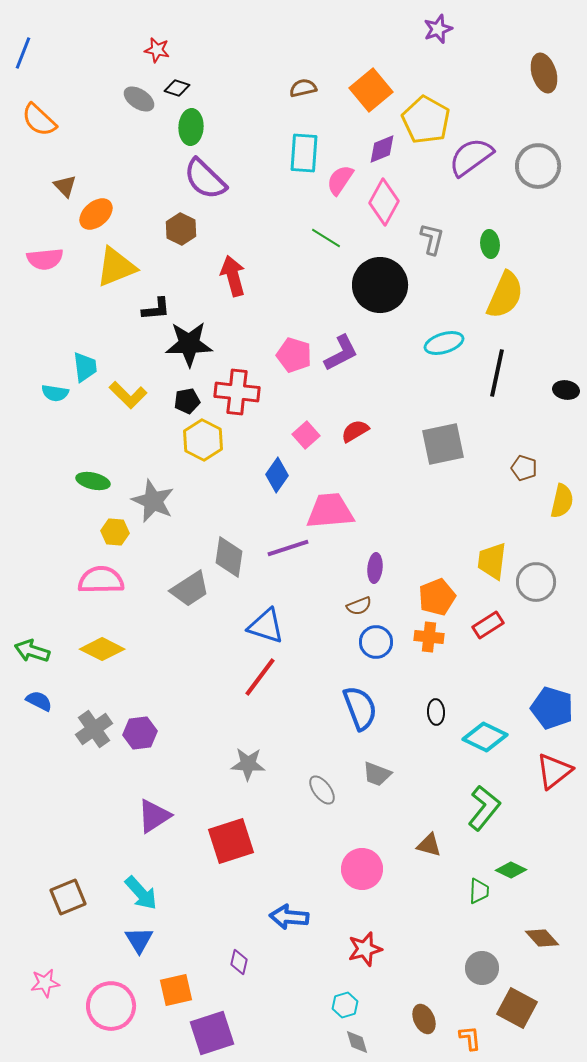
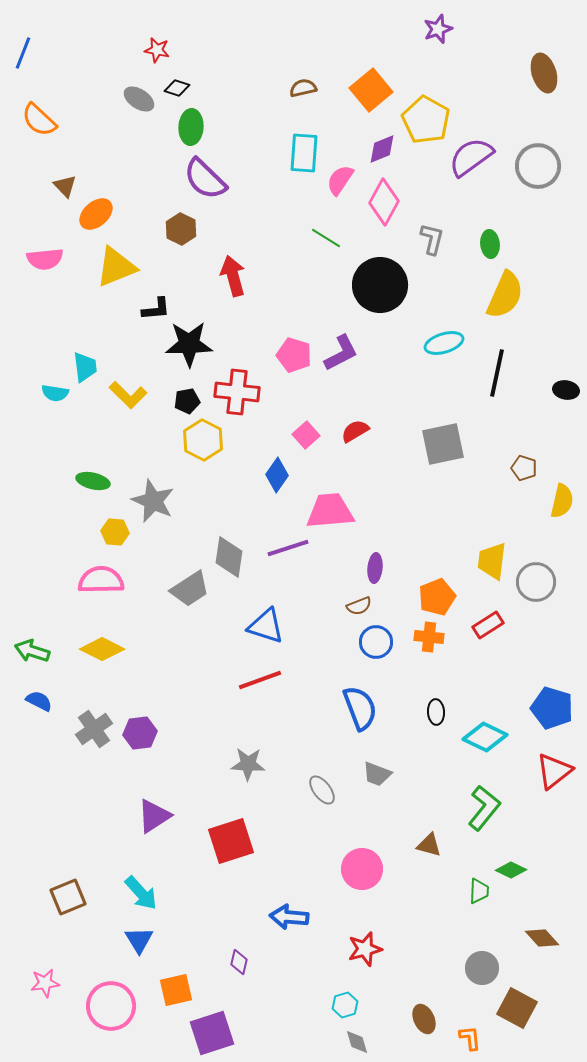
red line at (260, 677): moved 3 px down; rotated 33 degrees clockwise
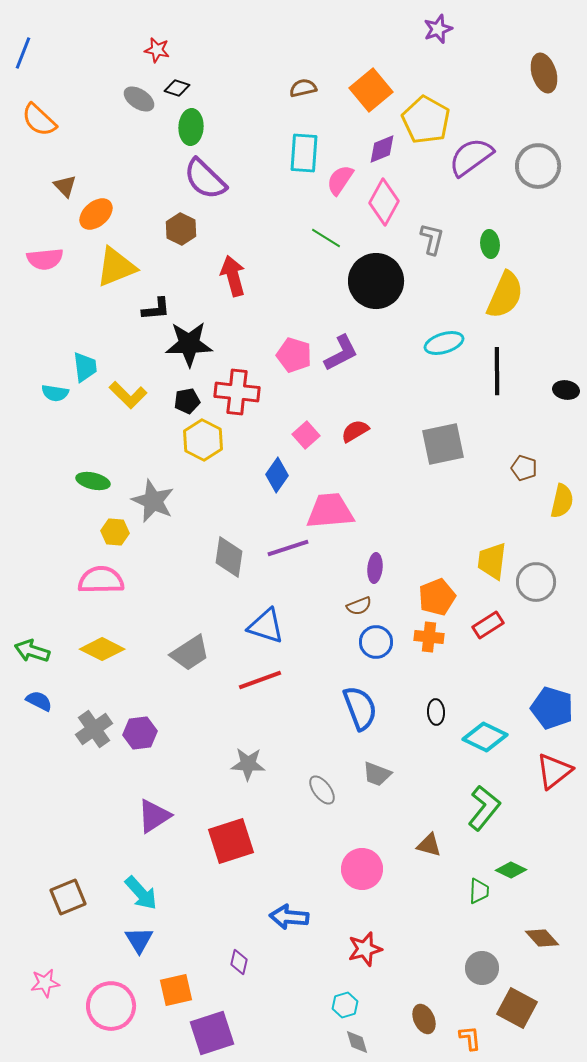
black circle at (380, 285): moved 4 px left, 4 px up
black line at (497, 373): moved 2 px up; rotated 12 degrees counterclockwise
gray trapezoid at (190, 589): moved 64 px down
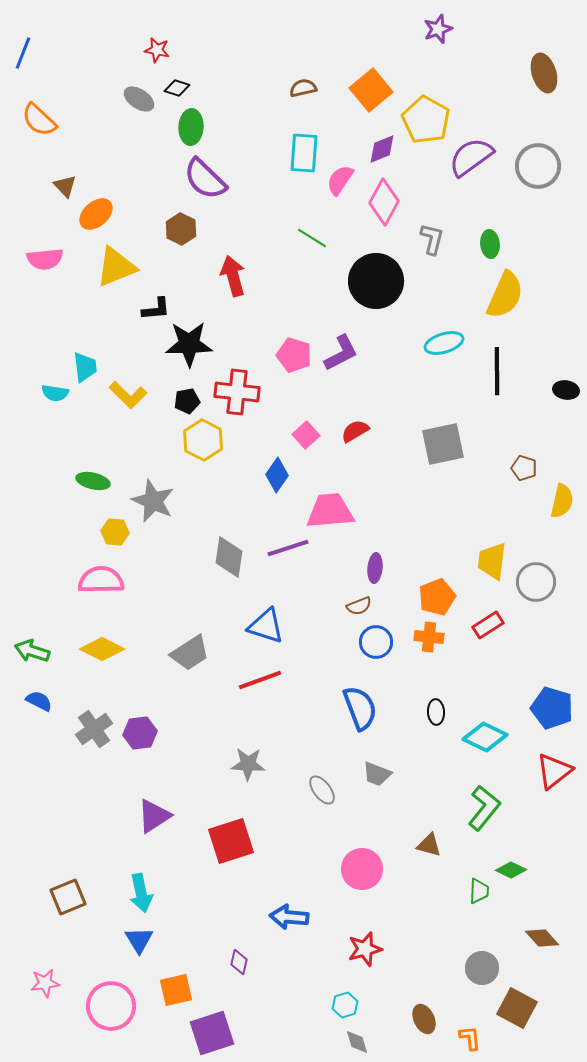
green line at (326, 238): moved 14 px left
cyan arrow at (141, 893): rotated 30 degrees clockwise
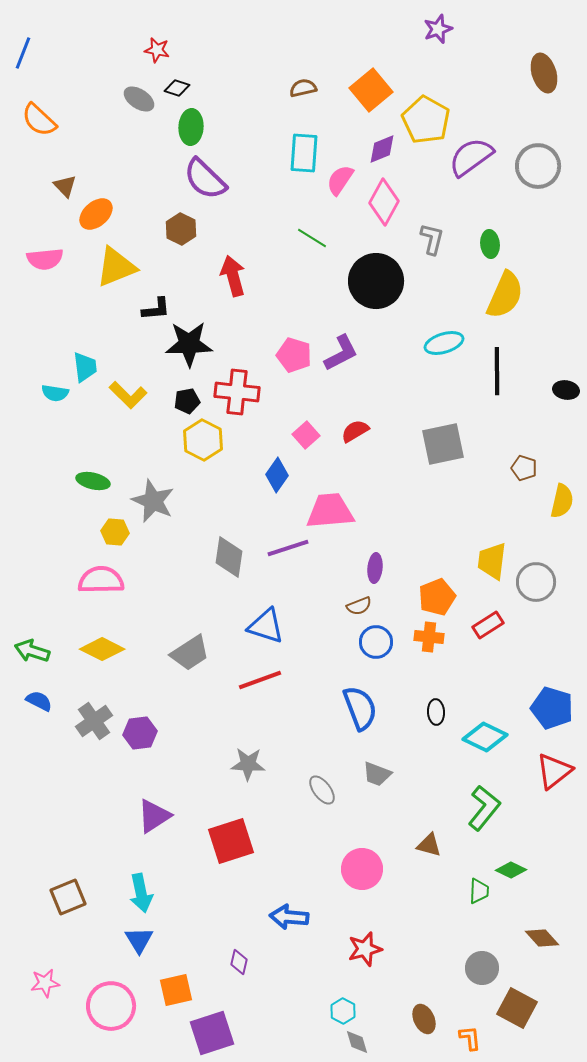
gray cross at (94, 729): moved 8 px up
cyan hexagon at (345, 1005): moved 2 px left, 6 px down; rotated 15 degrees counterclockwise
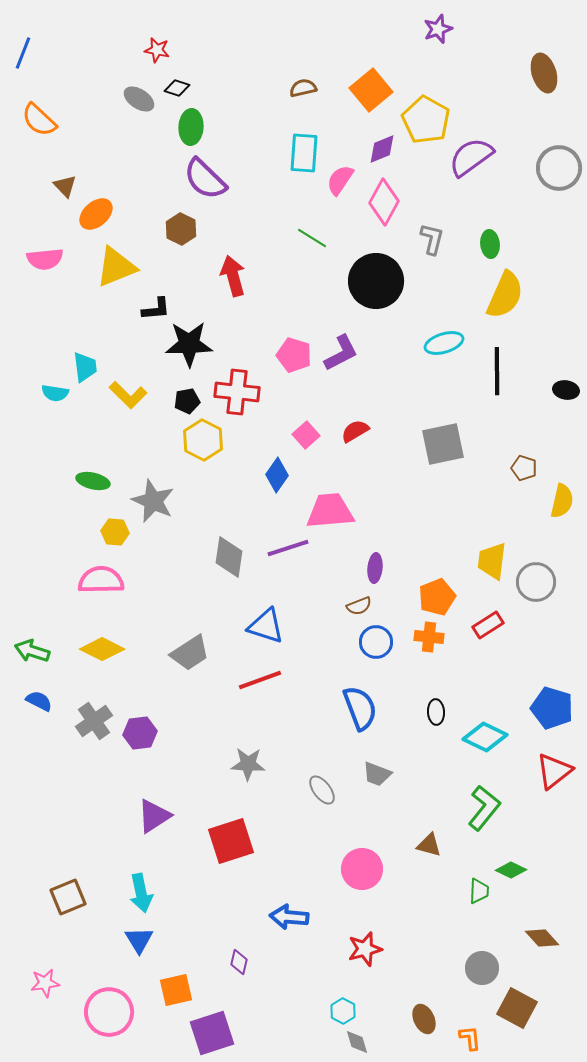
gray circle at (538, 166): moved 21 px right, 2 px down
pink circle at (111, 1006): moved 2 px left, 6 px down
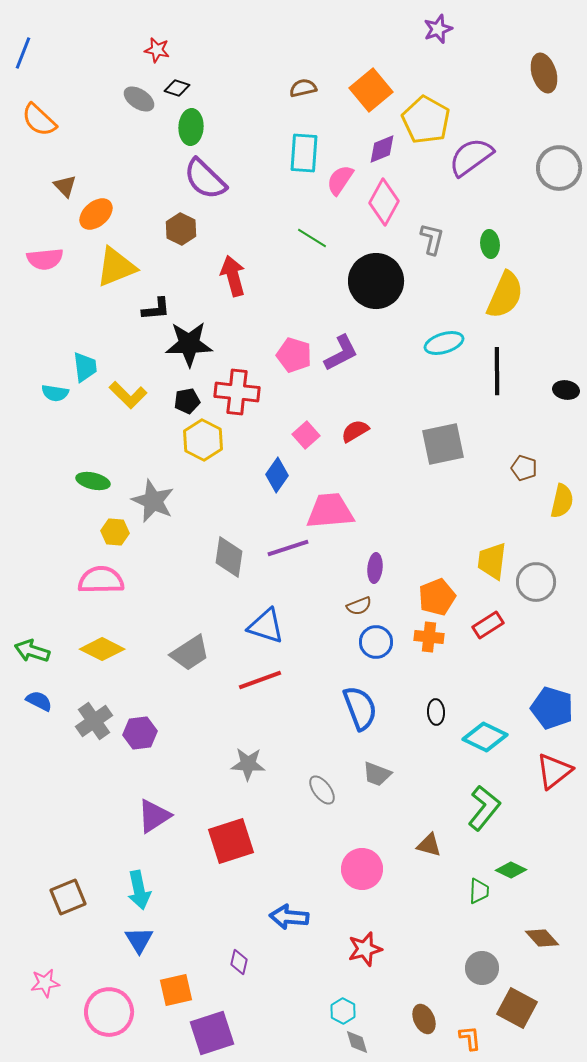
cyan arrow at (141, 893): moved 2 px left, 3 px up
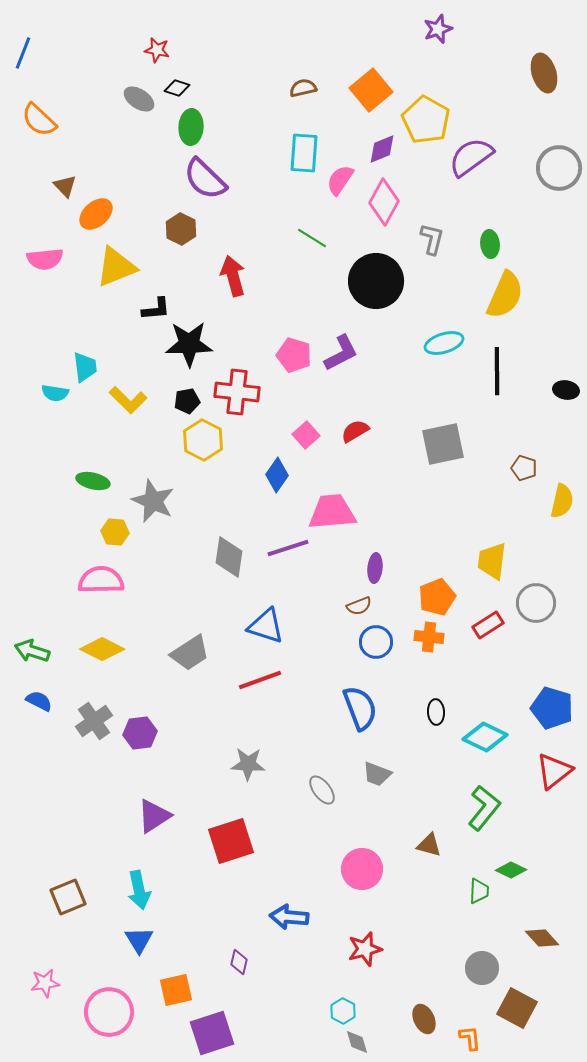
yellow L-shape at (128, 395): moved 5 px down
pink trapezoid at (330, 511): moved 2 px right, 1 px down
gray circle at (536, 582): moved 21 px down
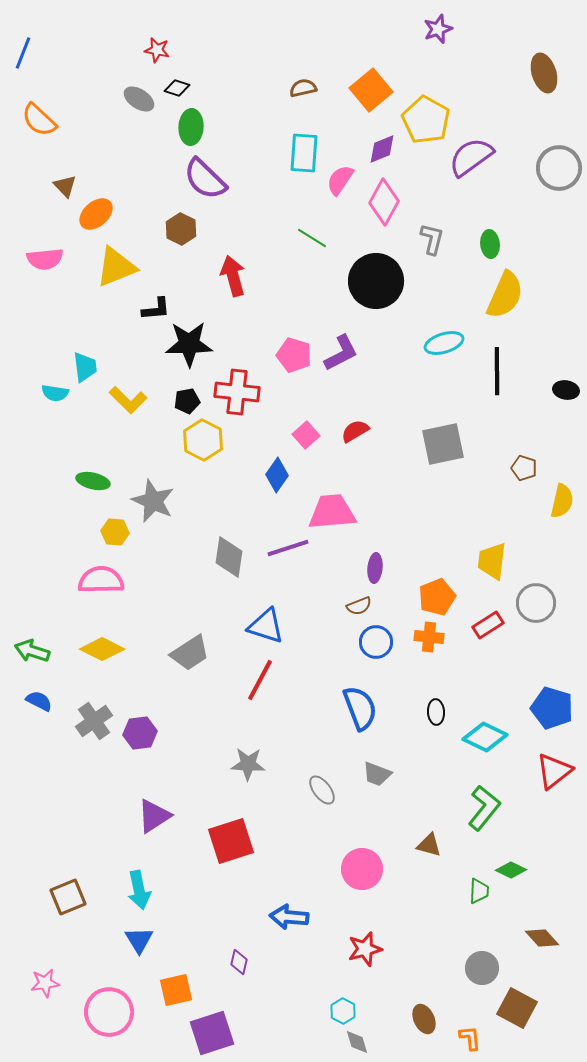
red line at (260, 680): rotated 42 degrees counterclockwise
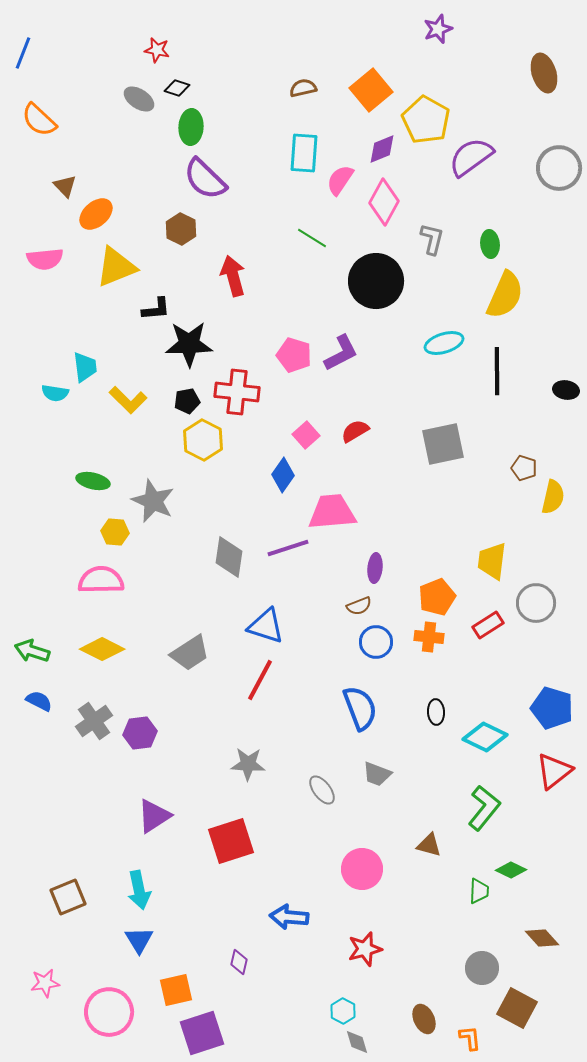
blue diamond at (277, 475): moved 6 px right
yellow semicircle at (562, 501): moved 9 px left, 4 px up
purple square at (212, 1033): moved 10 px left
